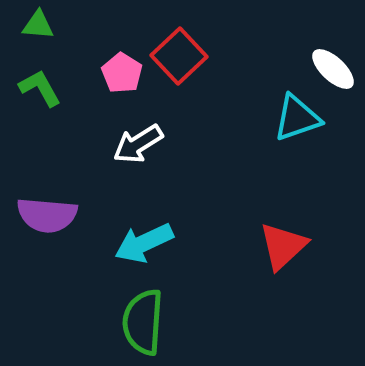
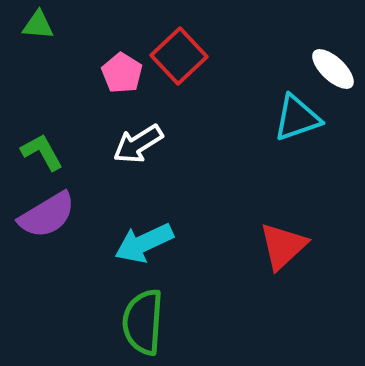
green L-shape: moved 2 px right, 64 px down
purple semicircle: rotated 36 degrees counterclockwise
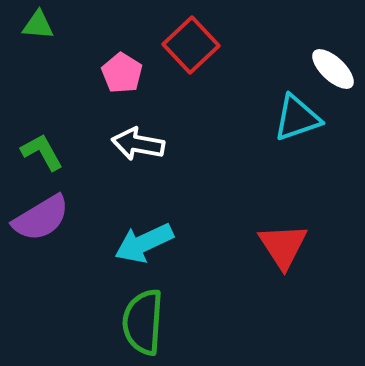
red square: moved 12 px right, 11 px up
white arrow: rotated 42 degrees clockwise
purple semicircle: moved 6 px left, 3 px down
red triangle: rotated 20 degrees counterclockwise
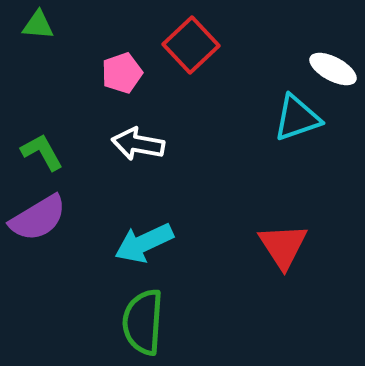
white ellipse: rotated 15 degrees counterclockwise
pink pentagon: rotated 21 degrees clockwise
purple semicircle: moved 3 px left
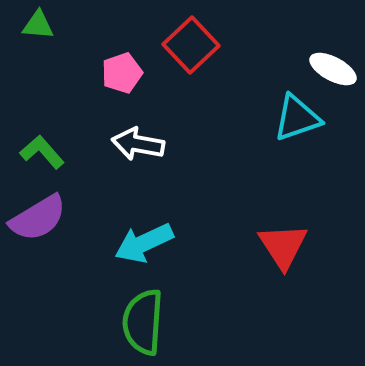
green L-shape: rotated 12 degrees counterclockwise
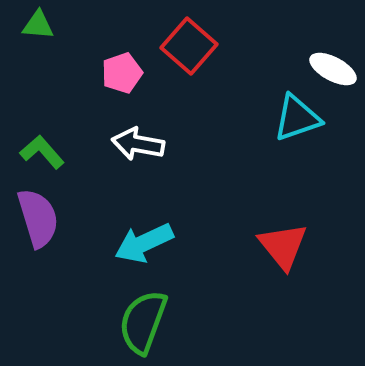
red square: moved 2 px left, 1 px down; rotated 6 degrees counterclockwise
purple semicircle: rotated 76 degrees counterclockwise
red triangle: rotated 6 degrees counterclockwise
green semicircle: rotated 16 degrees clockwise
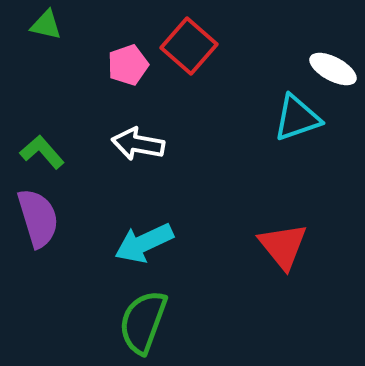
green triangle: moved 8 px right; rotated 8 degrees clockwise
pink pentagon: moved 6 px right, 8 px up
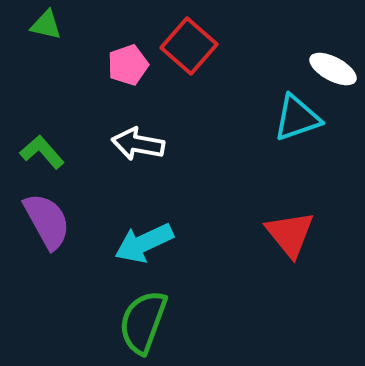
purple semicircle: moved 9 px right, 3 px down; rotated 12 degrees counterclockwise
red triangle: moved 7 px right, 12 px up
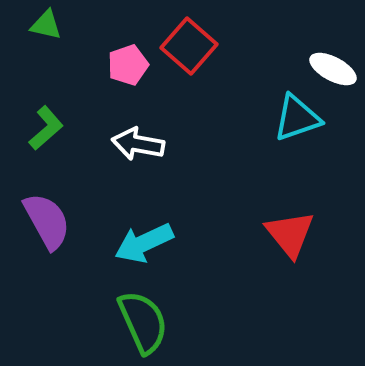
green L-shape: moved 4 px right, 24 px up; rotated 90 degrees clockwise
green semicircle: rotated 136 degrees clockwise
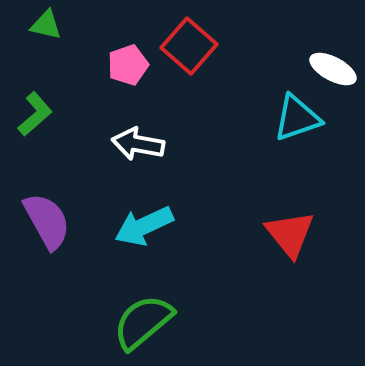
green L-shape: moved 11 px left, 14 px up
cyan arrow: moved 17 px up
green semicircle: rotated 106 degrees counterclockwise
